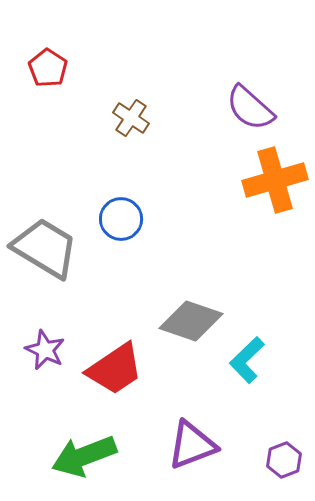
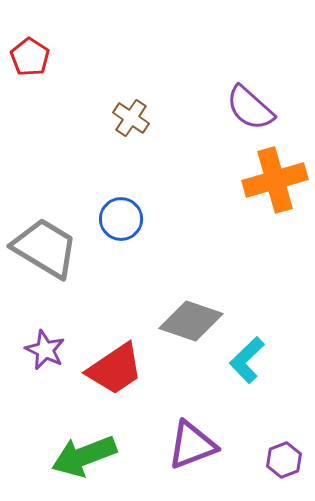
red pentagon: moved 18 px left, 11 px up
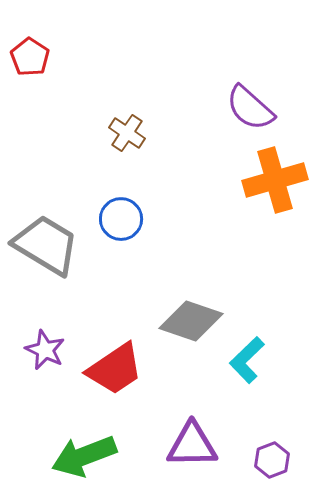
brown cross: moved 4 px left, 15 px down
gray trapezoid: moved 1 px right, 3 px up
purple triangle: rotated 20 degrees clockwise
purple hexagon: moved 12 px left
